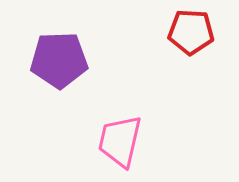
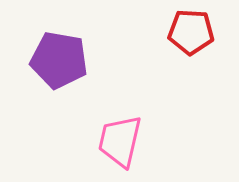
purple pentagon: rotated 12 degrees clockwise
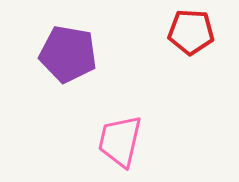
purple pentagon: moved 9 px right, 6 px up
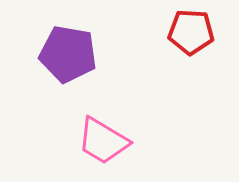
pink trapezoid: moved 17 px left; rotated 72 degrees counterclockwise
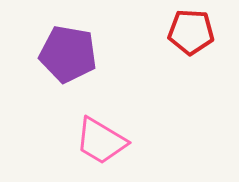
pink trapezoid: moved 2 px left
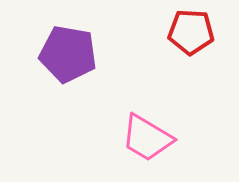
pink trapezoid: moved 46 px right, 3 px up
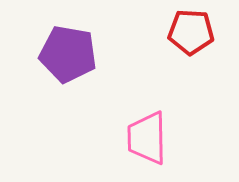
pink trapezoid: rotated 58 degrees clockwise
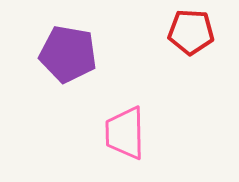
pink trapezoid: moved 22 px left, 5 px up
